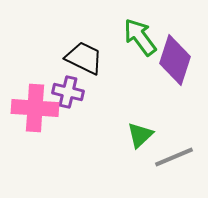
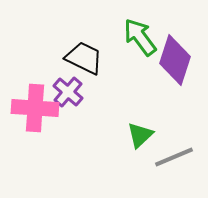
purple cross: rotated 28 degrees clockwise
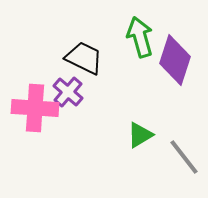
green arrow: rotated 21 degrees clockwise
green triangle: rotated 12 degrees clockwise
gray line: moved 10 px right; rotated 75 degrees clockwise
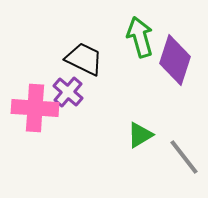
black trapezoid: moved 1 px down
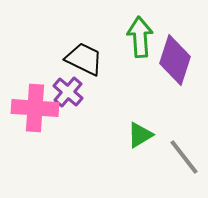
green arrow: rotated 12 degrees clockwise
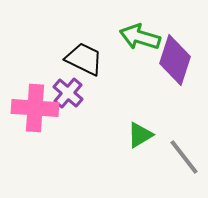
green arrow: rotated 69 degrees counterclockwise
purple cross: moved 1 px down
